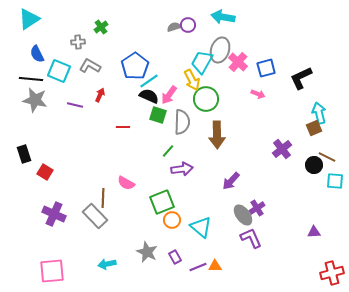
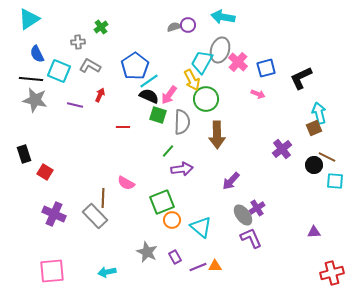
cyan arrow at (107, 264): moved 8 px down
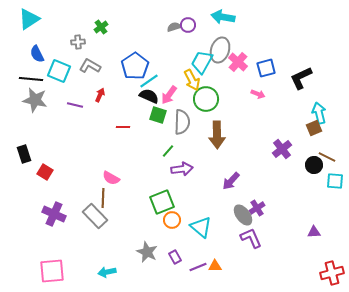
pink semicircle at (126, 183): moved 15 px left, 5 px up
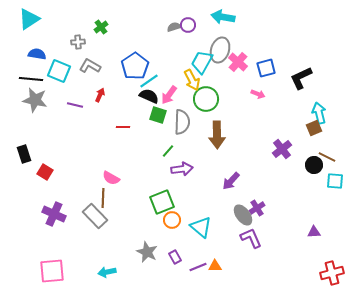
blue semicircle at (37, 54): rotated 126 degrees clockwise
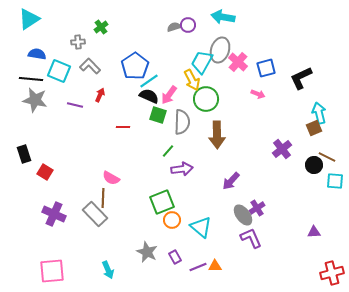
gray L-shape at (90, 66): rotated 15 degrees clockwise
gray rectangle at (95, 216): moved 2 px up
cyan arrow at (107, 272): moved 1 px right, 2 px up; rotated 102 degrees counterclockwise
